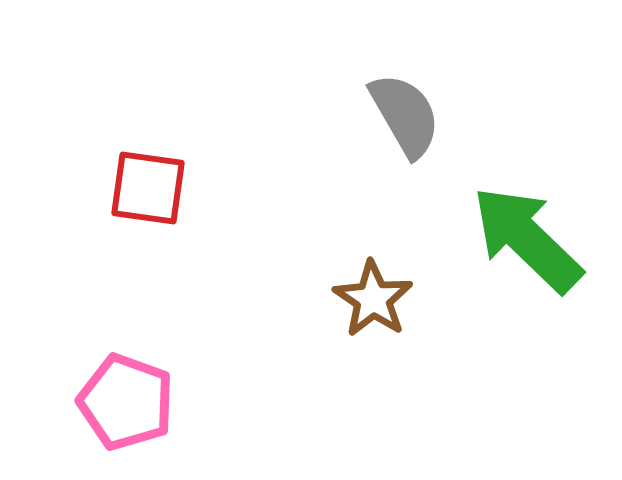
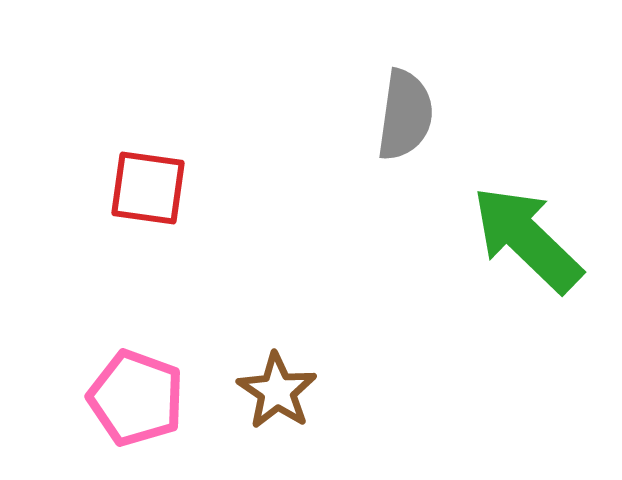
gray semicircle: rotated 38 degrees clockwise
brown star: moved 96 px left, 92 px down
pink pentagon: moved 10 px right, 4 px up
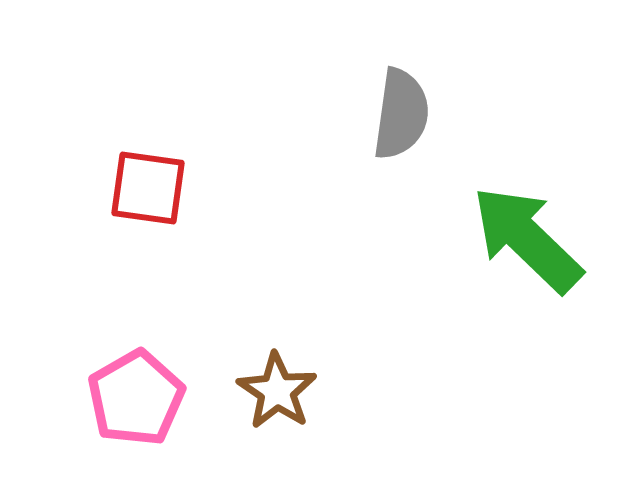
gray semicircle: moved 4 px left, 1 px up
pink pentagon: rotated 22 degrees clockwise
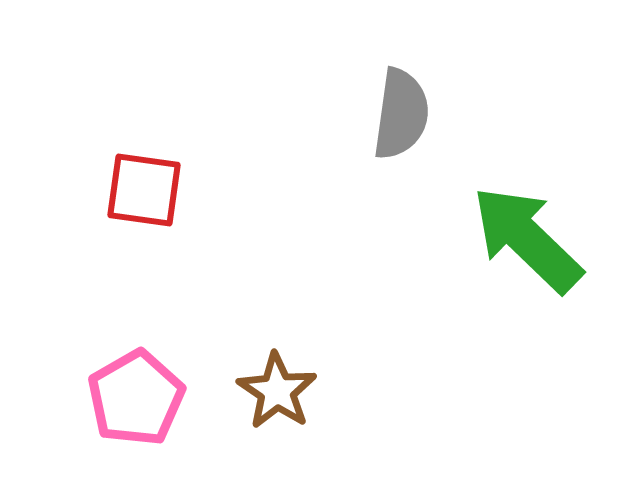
red square: moved 4 px left, 2 px down
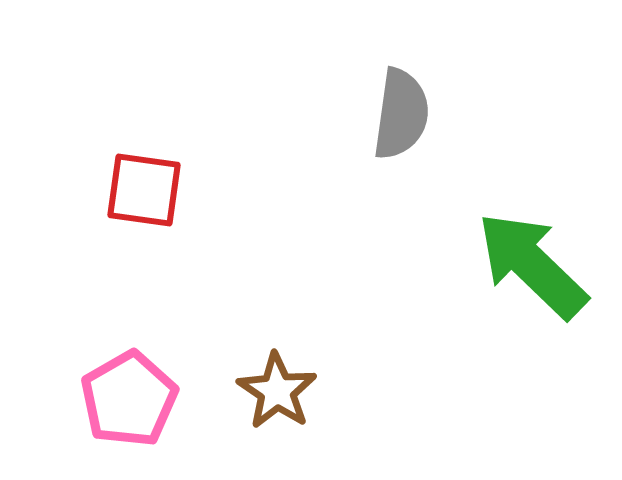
green arrow: moved 5 px right, 26 px down
pink pentagon: moved 7 px left, 1 px down
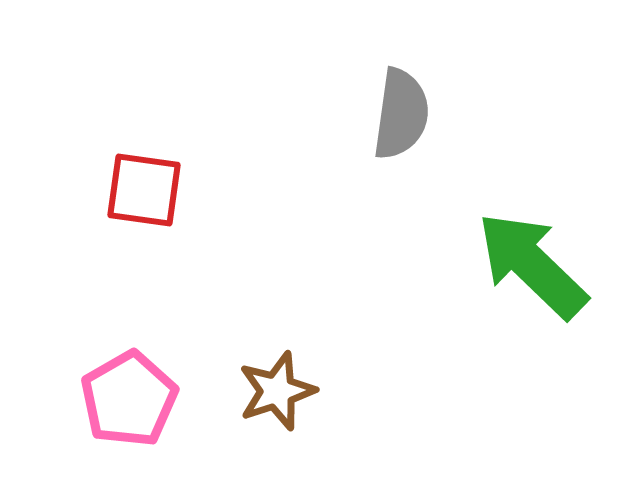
brown star: rotated 20 degrees clockwise
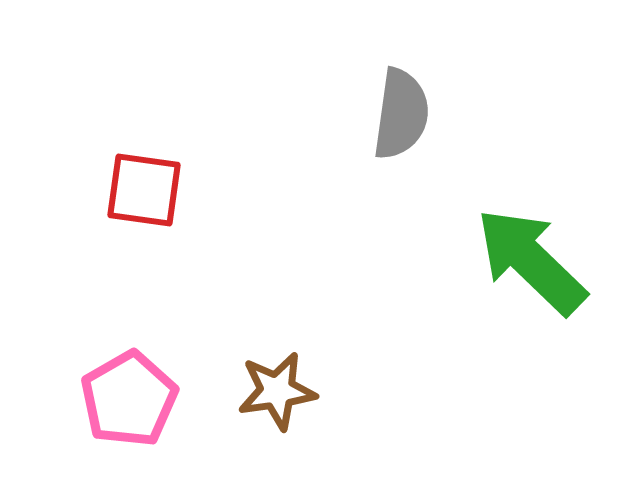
green arrow: moved 1 px left, 4 px up
brown star: rotated 10 degrees clockwise
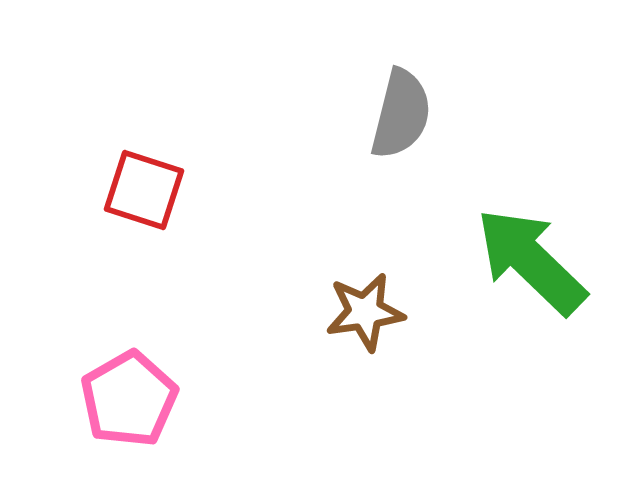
gray semicircle: rotated 6 degrees clockwise
red square: rotated 10 degrees clockwise
brown star: moved 88 px right, 79 px up
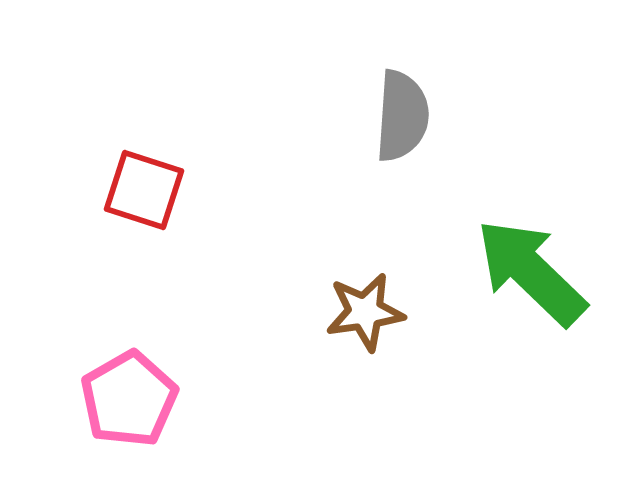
gray semicircle: moved 1 px right, 2 px down; rotated 10 degrees counterclockwise
green arrow: moved 11 px down
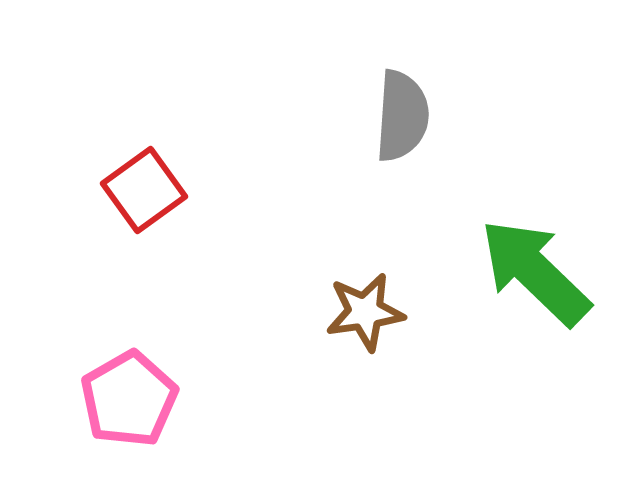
red square: rotated 36 degrees clockwise
green arrow: moved 4 px right
